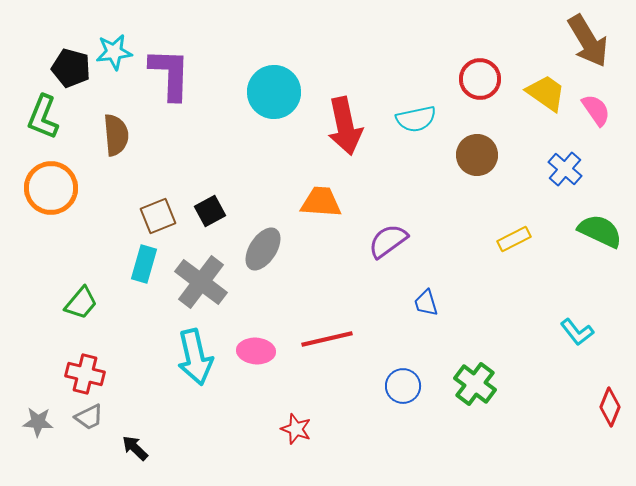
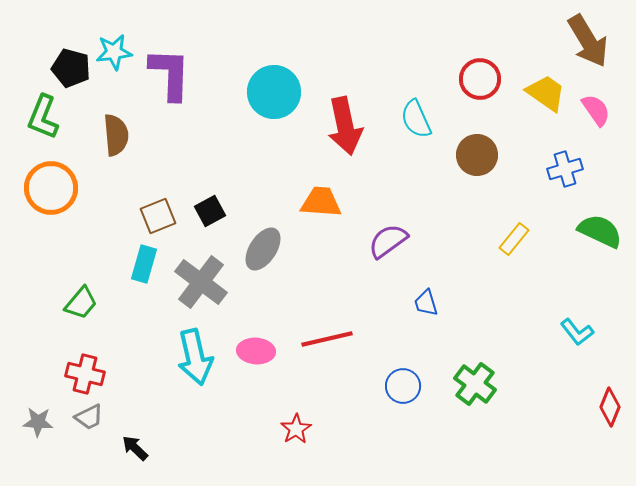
cyan semicircle: rotated 78 degrees clockwise
blue cross: rotated 32 degrees clockwise
yellow rectangle: rotated 24 degrees counterclockwise
red star: rotated 20 degrees clockwise
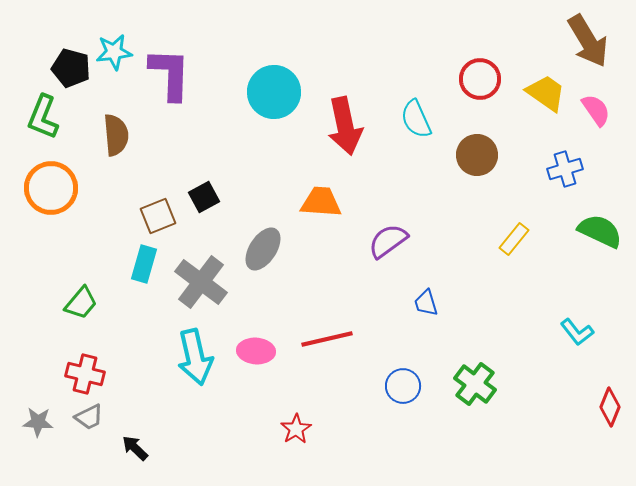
black square: moved 6 px left, 14 px up
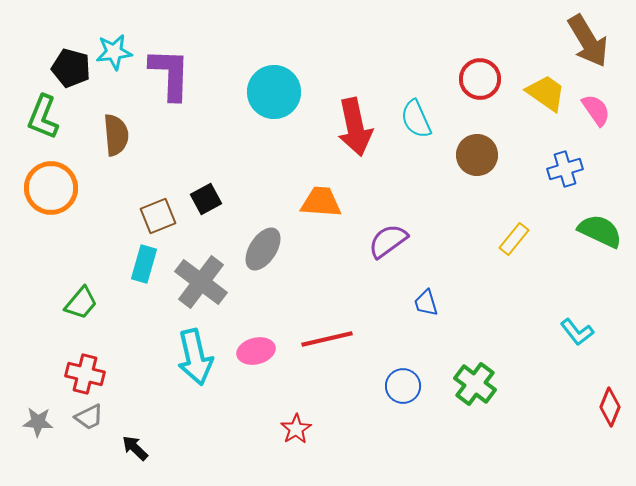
red arrow: moved 10 px right, 1 px down
black square: moved 2 px right, 2 px down
pink ellipse: rotated 18 degrees counterclockwise
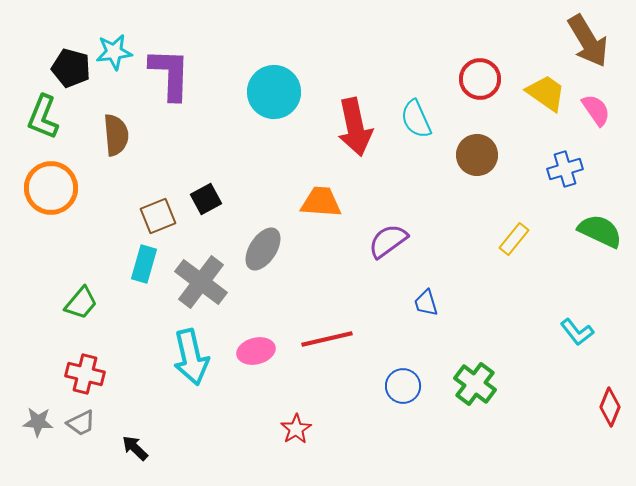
cyan arrow: moved 4 px left
gray trapezoid: moved 8 px left, 6 px down
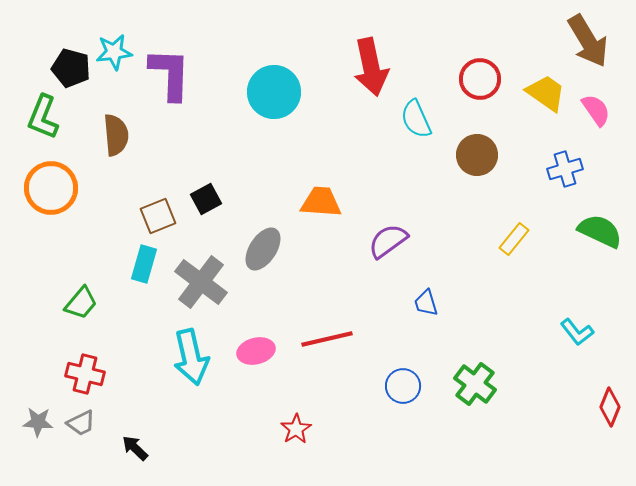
red arrow: moved 16 px right, 60 px up
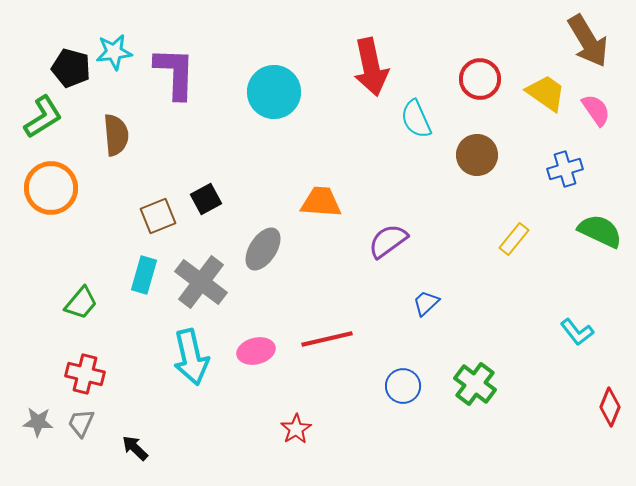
purple L-shape: moved 5 px right, 1 px up
green L-shape: rotated 144 degrees counterclockwise
cyan rectangle: moved 11 px down
blue trapezoid: rotated 64 degrees clockwise
gray trapezoid: rotated 140 degrees clockwise
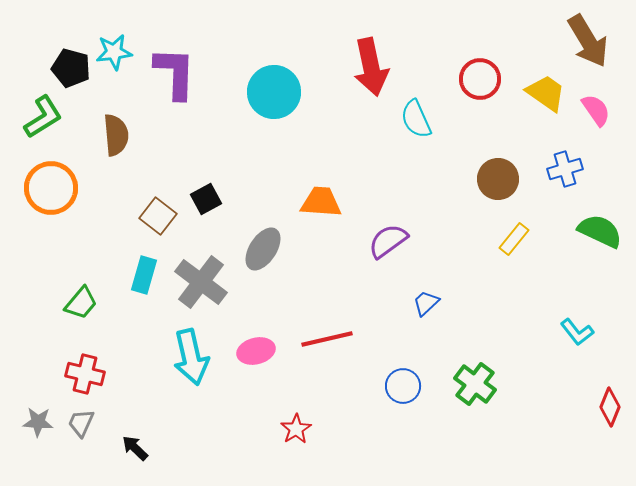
brown circle: moved 21 px right, 24 px down
brown square: rotated 30 degrees counterclockwise
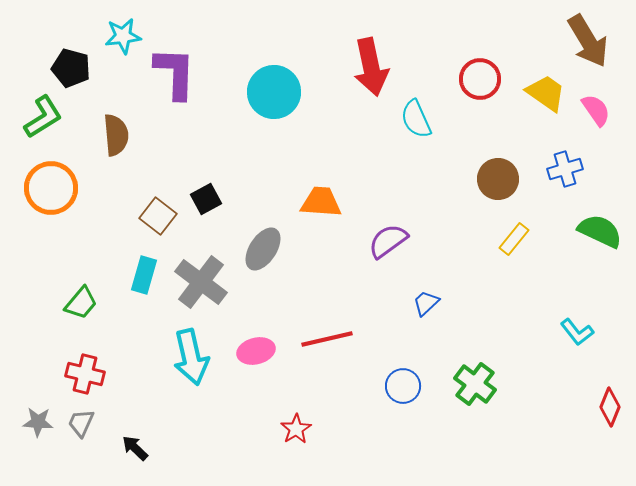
cyan star: moved 9 px right, 16 px up
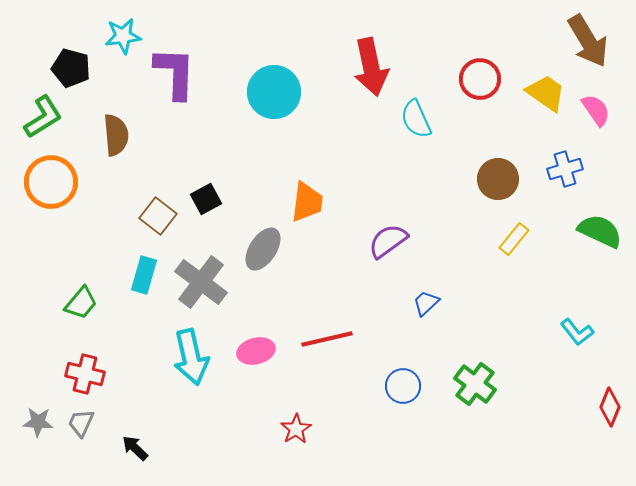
orange circle: moved 6 px up
orange trapezoid: moved 14 px left; rotated 93 degrees clockwise
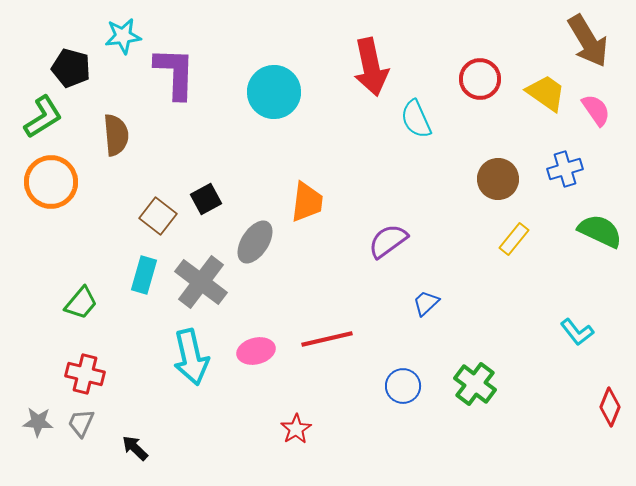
gray ellipse: moved 8 px left, 7 px up
